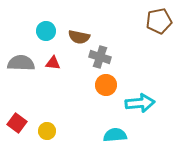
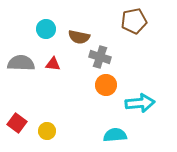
brown pentagon: moved 25 px left
cyan circle: moved 2 px up
red triangle: moved 1 px down
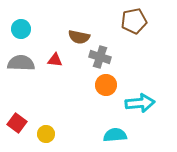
cyan circle: moved 25 px left
red triangle: moved 2 px right, 4 px up
yellow circle: moved 1 px left, 3 px down
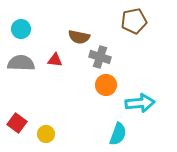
cyan semicircle: moved 3 px right, 1 px up; rotated 115 degrees clockwise
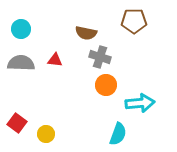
brown pentagon: rotated 10 degrees clockwise
brown semicircle: moved 7 px right, 4 px up
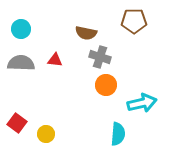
cyan arrow: moved 2 px right; rotated 8 degrees counterclockwise
cyan semicircle: rotated 15 degrees counterclockwise
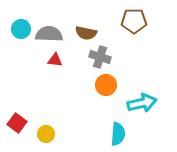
gray semicircle: moved 28 px right, 29 px up
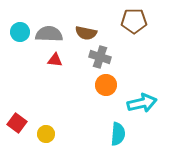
cyan circle: moved 1 px left, 3 px down
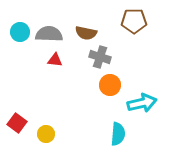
orange circle: moved 4 px right
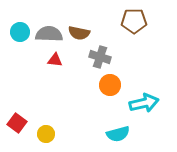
brown semicircle: moved 7 px left
cyan arrow: moved 2 px right
cyan semicircle: rotated 70 degrees clockwise
